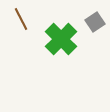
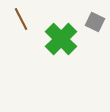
gray square: rotated 30 degrees counterclockwise
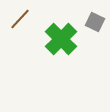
brown line: moved 1 px left; rotated 70 degrees clockwise
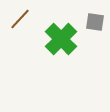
gray square: rotated 18 degrees counterclockwise
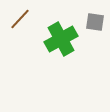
green cross: rotated 16 degrees clockwise
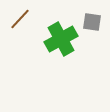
gray square: moved 3 px left
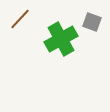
gray square: rotated 12 degrees clockwise
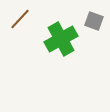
gray square: moved 2 px right, 1 px up
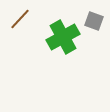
green cross: moved 2 px right, 2 px up
